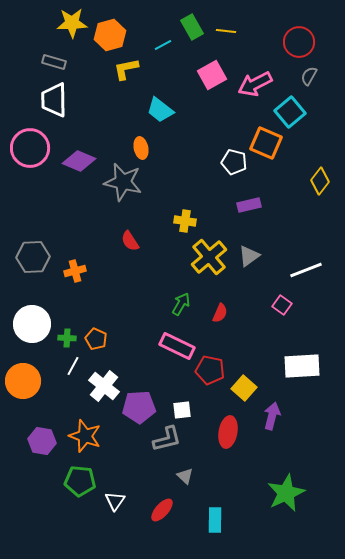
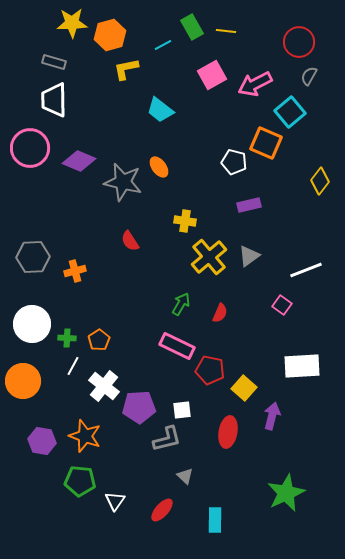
orange ellipse at (141, 148): moved 18 px right, 19 px down; rotated 25 degrees counterclockwise
orange pentagon at (96, 339): moved 3 px right, 1 px down; rotated 15 degrees clockwise
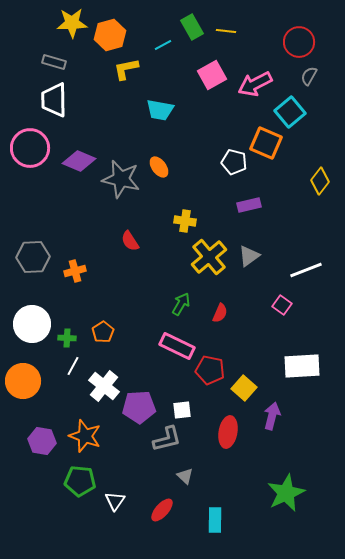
cyan trapezoid at (160, 110): rotated 28 degrees counterclockwise
gray star at (123, 182): moved 2 px left, 3 px up
orange pentagon at (99, 340): moved 4 px right, 8 px up
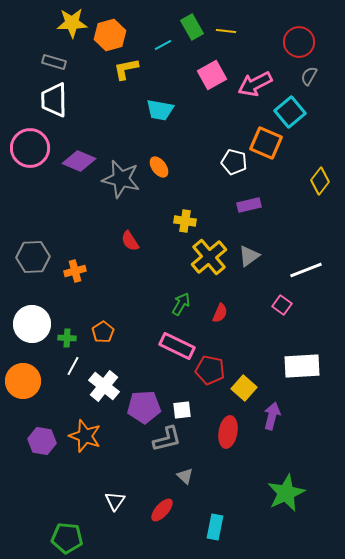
purple pentagon at (139, 407): moved 5 px right
green pentagon at (80, 481): moved 13 px left, 57 px down
cyan rectangle at (215, 520): moved 7 px down; rotated 10 degrees clockwise
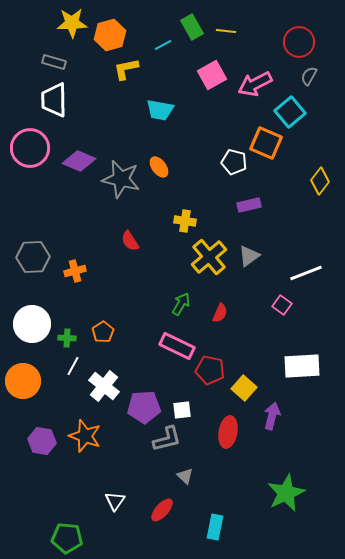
white line at (306, 270): moved 3 px down
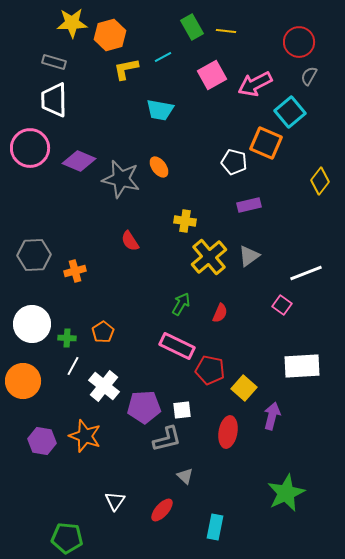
cyan line at (163, 45): moved 12 px down
gray hexagon at (33, 257): moved 1 px right, 2 px up
